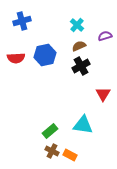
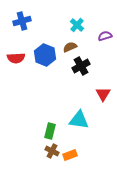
brown semicircle: moved 9 px left, 1 px down
blue hexagon: rotated 25 degrees counterclockwise
cyan triangle: moved 4 px left, 5 px up
green rectangle: rotated 35 degrees counterclockwise
orange rectangle: rotated 48 degrees counterclockwise
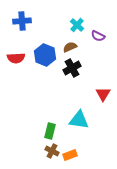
blue cross: rotated 12 degrees clockwise
purple semicircle: moved 7 px left; rotated 136 degrees counterclockwise
black cross: moved 9 px left, 2 px down
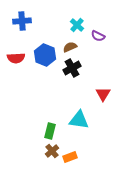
brown cross: rotated 24 degrees clockwise
orange rectangle: moved 2 px down
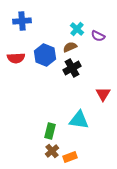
cyan cross: moved 4 px down
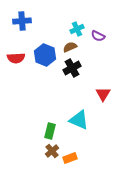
cyan cross: rotated 24 degrees clockwise
cyan triangle: rotated 15 degrees clockwise
orange rectangle: moved 1 px down
